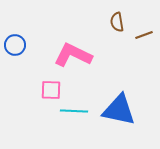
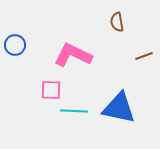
brown line: moved 21 px down
blue triangle: moved 2 px up
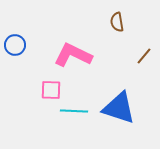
brown line: rotated 30 degrees counterclockwise
blue triangle: rotated 6 degrees clockwise
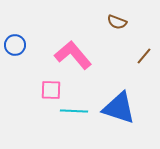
brown semicircle: rotated 60 degrees counterclockwise
pink L-shape: rotated 24 degrees clockwise
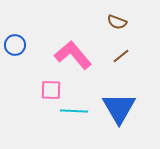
brown line: moved 23 px left; rotated 12 degrees clockwise
blue triangle: rotated 42 degrees clockwise
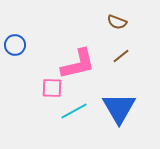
pink L-shape: moved 5 px right, 9 px down; rotated 117 degrees clockwise
pink square: moved 1 px right, 2 px up
cyan line: rotated 32 degrees counterclockwise
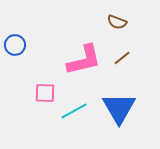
brown line: moved 1 px right, 2 px down
pink L-shape: moved 6 px right, 4 px up
pink square: moved 7 px left, 5 px down
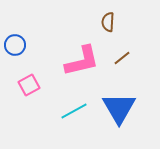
brown semicircle: moved 9 px left; rotated 72 degrees clockwise
pink L-shape: moved 2 px left, 1 px down
pink square: moved 16 px left, 8 px up; rotated 30 degrees counterclockwise
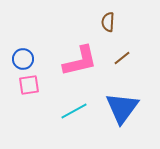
blue circle: moved 8 px right, 14 px down
pink L-shape: moved 2 px left
pink square: rotated 20 degrees clockwise
blue triangle: moved 3 px right; rotated 6 degrees clockwise
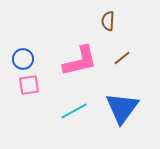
brown semicircle: moved 1 px up
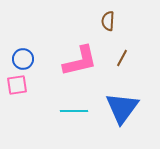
brown line: rotated 24 degrees counterclockwise
pink square: moved 12 px left
cyan line: rotated 28 degrees clockwise
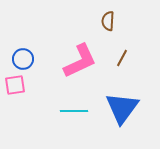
pink L-shape: rotated 12 degrees counterclockwise
pink square: moved 2 px left
